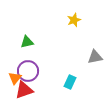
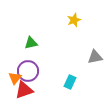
green triangle: moved 4 px right, 1 px down
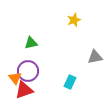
orange triangle: rotated 16 degrees counterclockwise
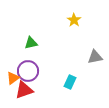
yellow star: rotated 16 degrees counterclockwise
orange triangle: moved 2 px left; rotated 32 degrees clockwise
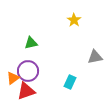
red triangle: moved 2 px right, 1 px down
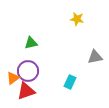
yellow star: moved 3 px right, 1 px up; rotated 24 degrees counterclockwise
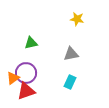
gray triangle: moved 24 px left, 3 px up
purple circle: moved 2 px left, 2 px down
